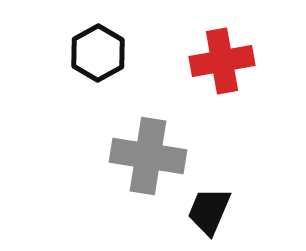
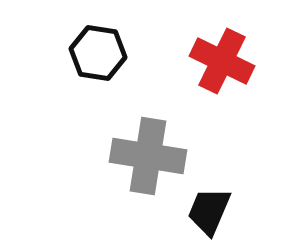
black hexagon: rotated 22 degrees counterclockwise
red cross: rotated 36 degrees clockwise
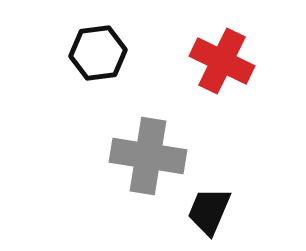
black hexagon: rotated 16 degrees counterclockwise
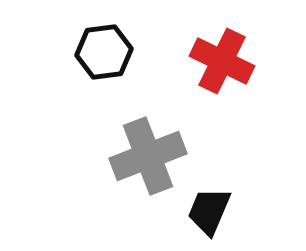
black hexagon: moved 6 px right, 1 px up
gray cross: rotated 30 degrees counterclockwise
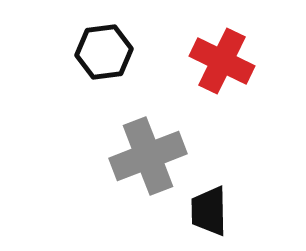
black trapezoid: rotated 24 degrees counterclockwise
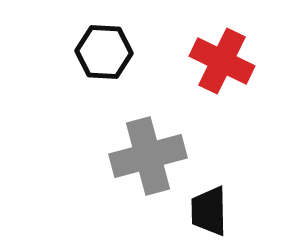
black hexagon: rotated 10 degrees clockwise
gray cross: rotated 6 degrees clockwise
